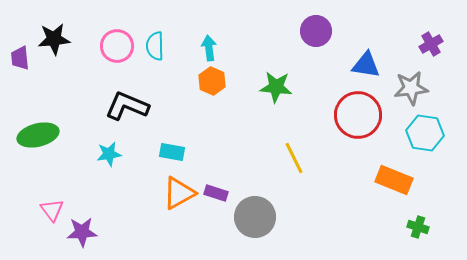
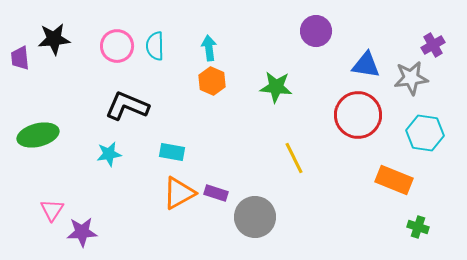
purple cross: moved 2 px right, 1 px down
gray star: moved 10 px up
pink triangle: rotated 10 degrees clockwise
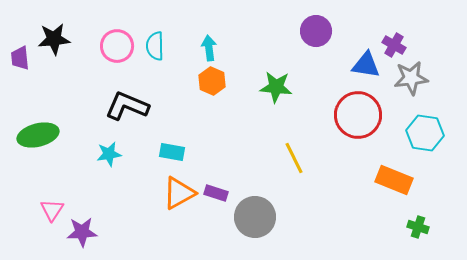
purple cross: moved 39 px left; rotated 30 degrees counterclockwise
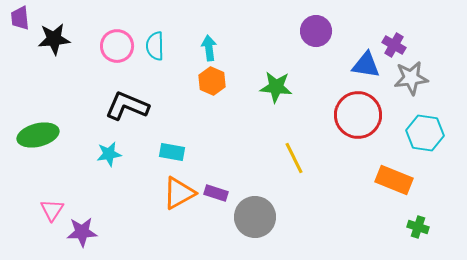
purple trapezoid: moved 40 px up
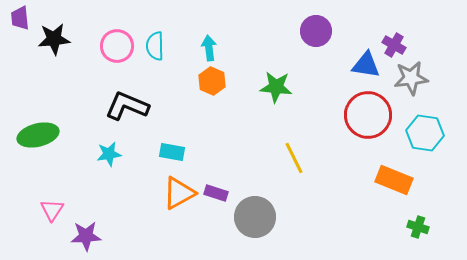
red circle: moved 10 px right
purple star: moved 4 px right, 4 px down
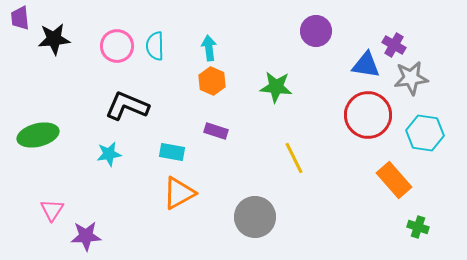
orange rectangle: rotated 27 degrees clockwise
purple rectangle: moved 62 px up
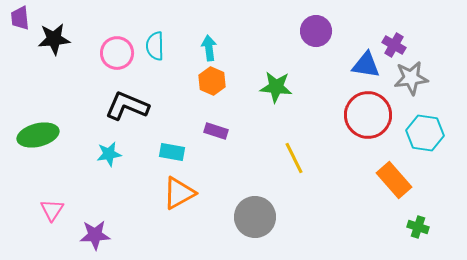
pink circle: moved 7 px down
purple star: moved 9 px right, 1 px up
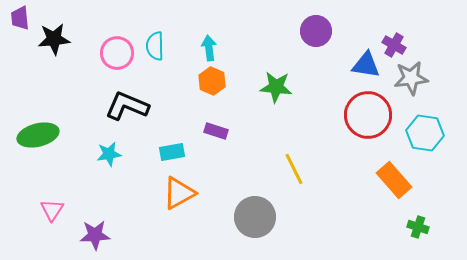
cyan rectangle: rotated 20 degrees counterclockwise
yellow line: moved 11 px down
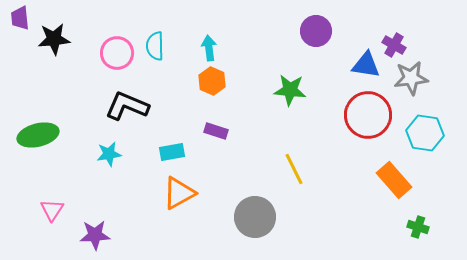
green star: moved 14 px right, 3 px down
